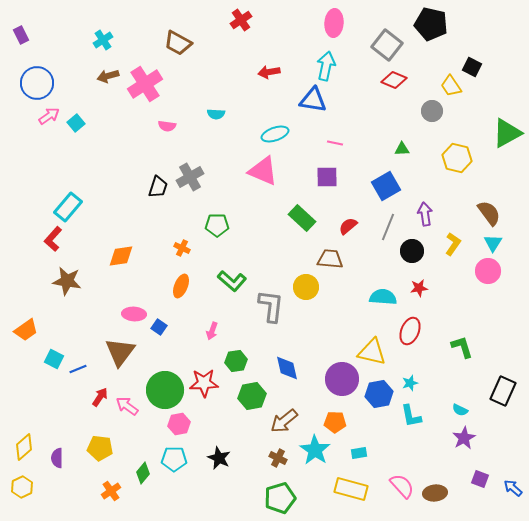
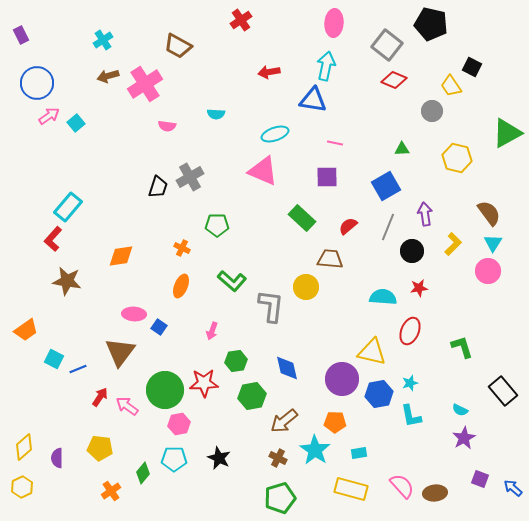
brown trapezoid at (178, 43): moved 3 px down
yellow L-shape at (453, 244): rotated 10 degrees clockwise
black rectangle at (503, 391): rotated 64 degrees counterclockwise
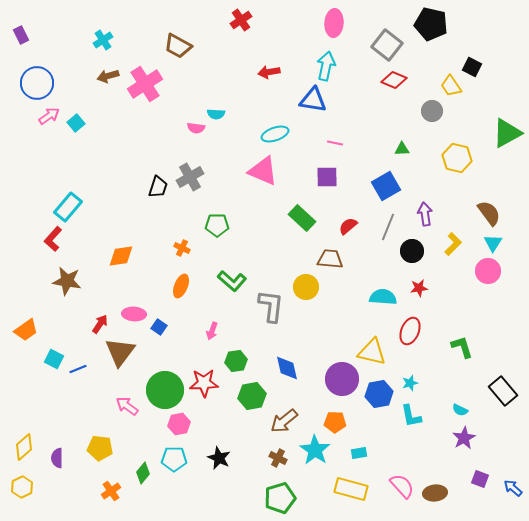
pink semicircle at (167, 126): moved 29 px right, 2 px down
red arrow at (100, 397): moved 73 px up
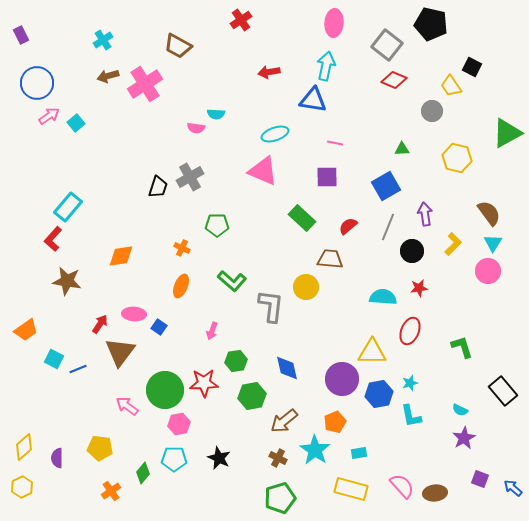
yellow triangle at (372, 352): rotated 12 degrees counterclockwise
orange pentagon at (335, 422): rotated 25 degrees counterclockwise
